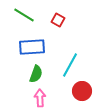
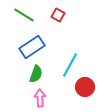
red square: moved 5 px up
blue rectangle: rotated 30 degrees counterclockwise
red circle: moved 3 px right, 4 px up
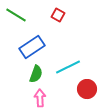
green line: moved 8 px left
cyan line: moved 2 px left, 2 px down; rotated 35 degrees clockwise
red circle: moved 2 px right, 2 px down
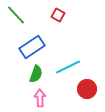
green line: rotated 15 degrees clockwise
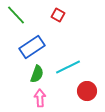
green semicircle: moved 1 px right
red circle: moved 2 px down
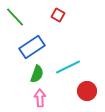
green line: moved 1 px left, 2 px down
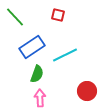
red square: rotated 16 degrees counterclockwise
cyan line: moved 3 px left, 12 px up
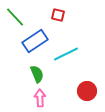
blue rectangle: moved 3 px right, 6 px up
cyan line: moved 1 px right, 1 px up
green semicircle: rotated 42 degrees counterclockwise
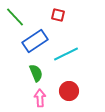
green semicircle: moved 1 px left, 1 px up
red circle: moved 18 px left
